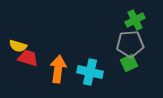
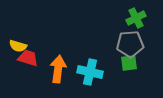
green cross: moved 1 px right, 2 px up
green square: rotated 18 degrees clockwise
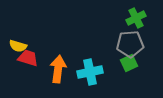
green square: rotated 18 degrees counterclockwise
cyan cross: rotated 25 degrees counterclockwise
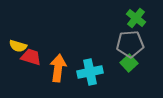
green cross: rotated 24 degrees counterclockwise
red trapezoid: moved 3 px right, 1 px up
green square: rotated 18 degrees counterclockwise
orange arrow: moved 1 px up
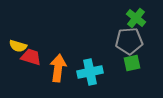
gray pentagon: moved 1 px left, 3 px up
green square: moved 3 px right; rotated 30 degrees clockwise
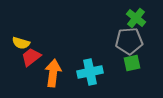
yellow semicircle: moved 3 px right, 3 px up
red trapezoid: rotated 55 degrees counterclockwise
orange arrow: moved 5 px left, 5 px down
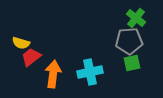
orange arrow: moved 1 px down
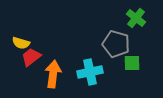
gray pentagon: moved 13 px left, 3 px down; rotated 20 degrees clockwise
green square: rotated 12 degrees clockwise
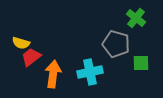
green square: moved 9 px right
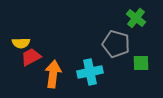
yellow semicircle: rotated 18 degrees counterclockwise
red trapezoid: rotated 10 degrees clockwise
